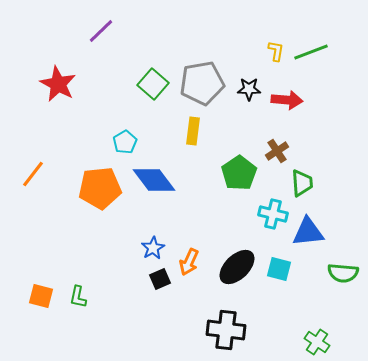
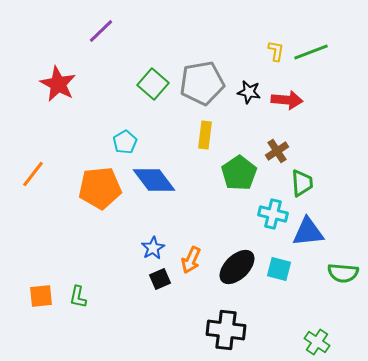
black star: moved 3 px down; rotated 10 degrees clockwise
yellow rectangle: moved 12 px right, 4 px down
orange arrow: moved 2 px right, 2 px up
orange square: rotated 20 degrees counterclockwise
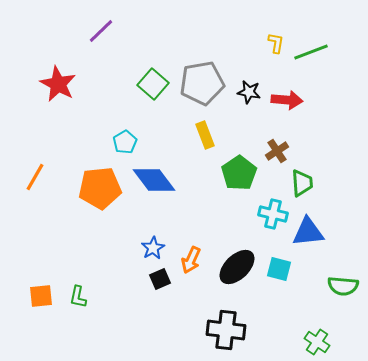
yellow L-shape: moved 8 px up
yellow rectangle: rotated 28 degrees counterclockwise
orange line: moved 2 px right, 3 px down; rotated 8 degrees counterclockwise
green semicircle: moved 13 px down
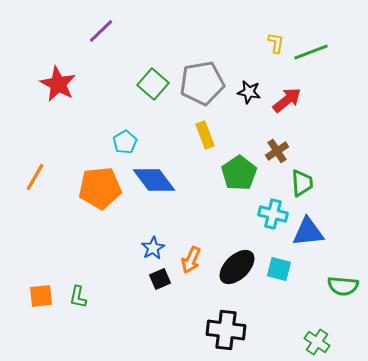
red arrow: rotated 44 degrees counterclockwise
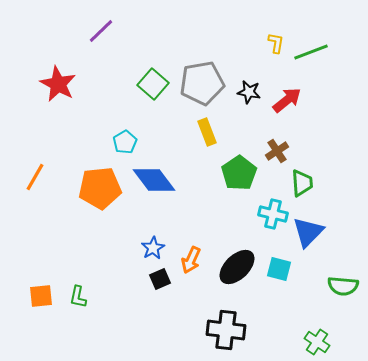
yellow rectangle: moved 2 px right, 3 px up
blue triangle: rotated 40 degrees counterclockwise
